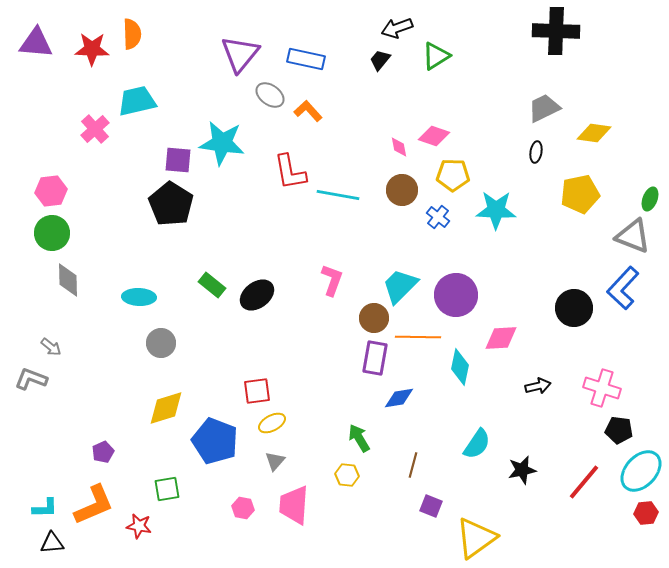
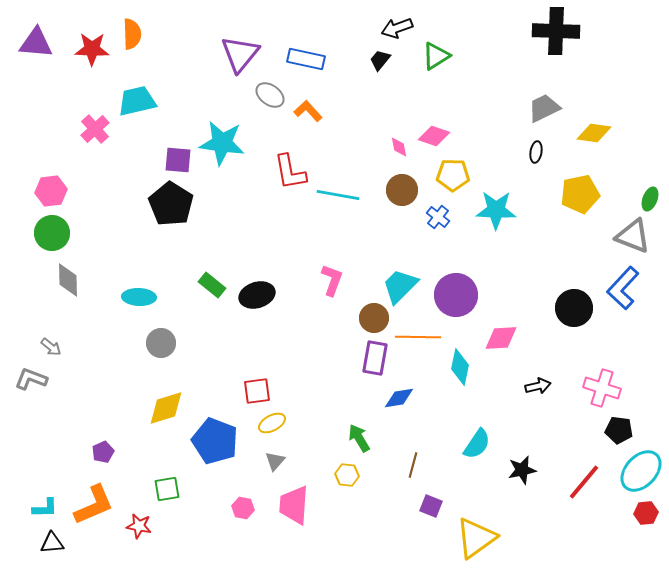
black ellipse at (257, 295): rotated 20 degrees clockwise
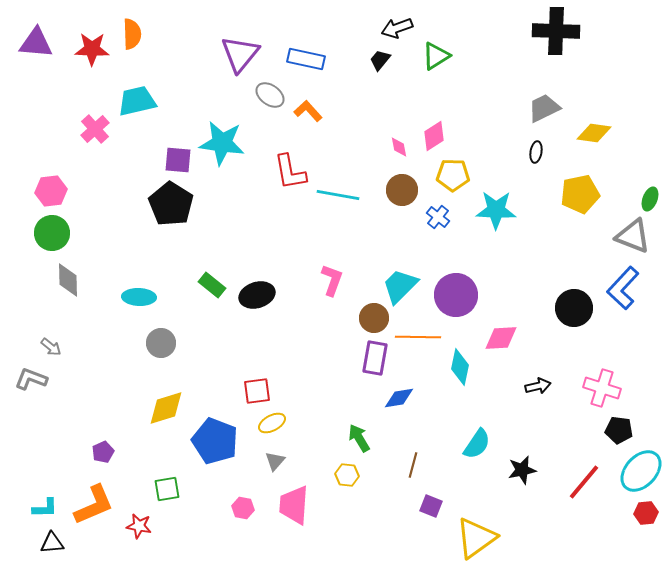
pink diamond at (434, 136): rotated 52 degrees counterclockwise
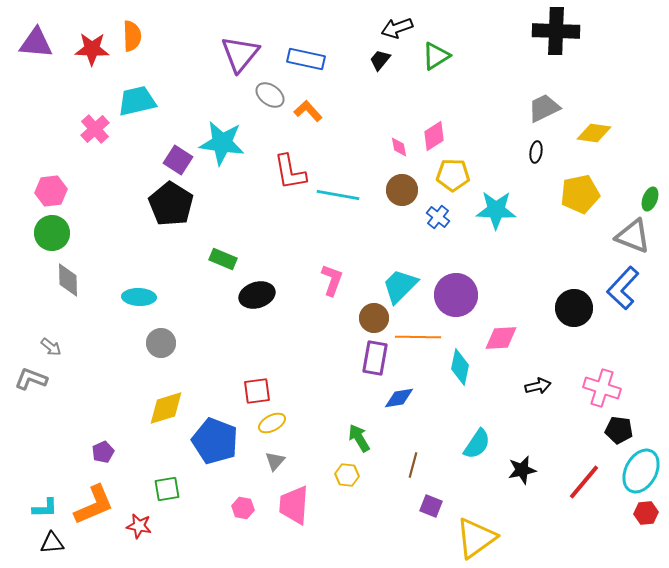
orange semicircle at (132, 34): moved 2 px down
purple square at (178, 160): rotated 28 degrees clockwise
green rectangle at (212, 285): moved 11 px right, 26 px up; rotated 16 degrees counterclockwise
cyan ellipse at (641, 471): rotated 15 degrees counterclockwise
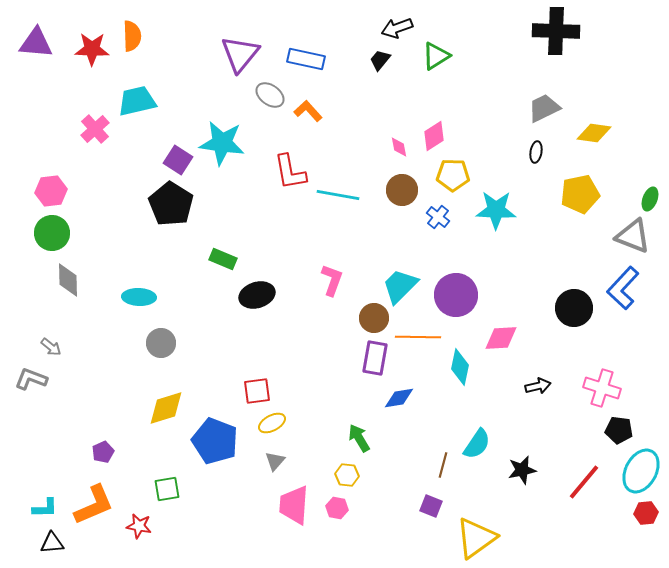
brown line at (413, 465): moved 30 px right
pink hexagon at (243, 508): moved 94 px right
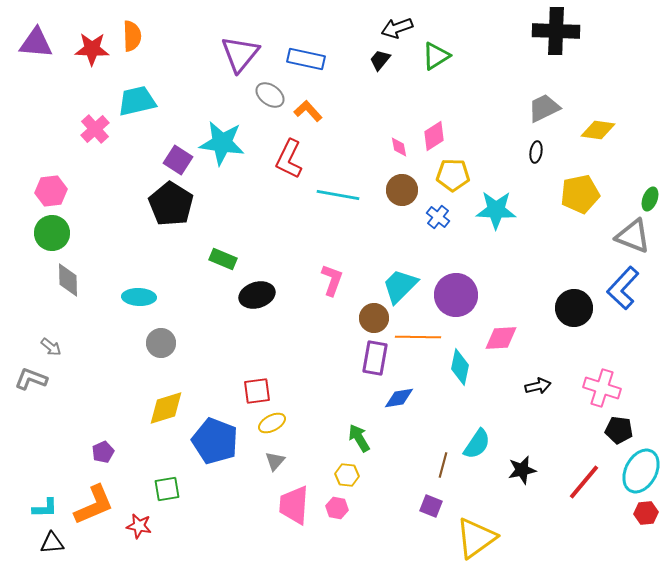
yellow diamond at (594, 133): moved 4 px right, 3 px up
red L-shape at (290, 172): moved 1 px left, 13 px up; rotated 36 degrees clockwise
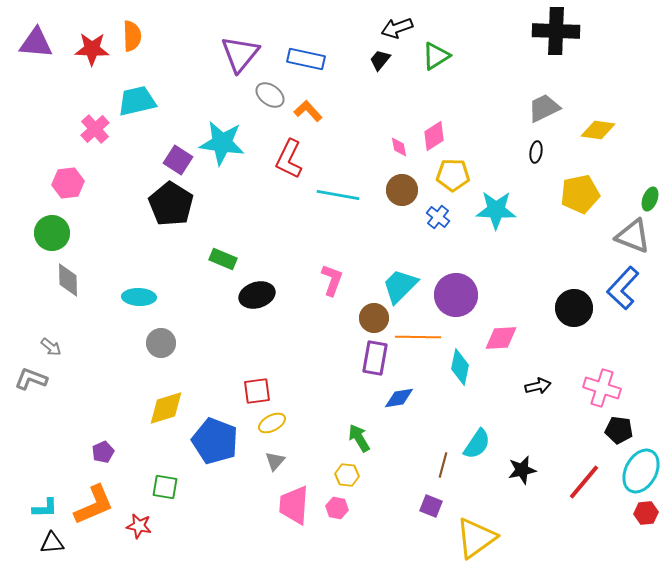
pink hexagon at (51, 191): moved 17 px right, 8 px up
green square at (167, 489): moved 2 px left, 2 px up; rotated 20 degrees clockwise
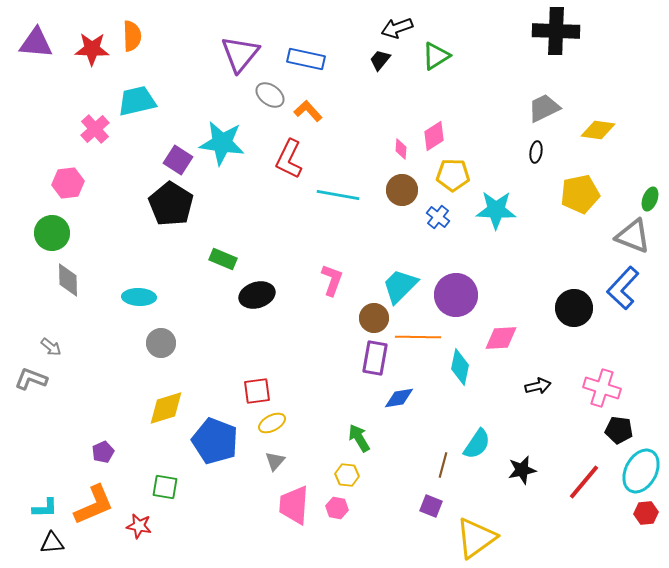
pink diamond at (399, 147): moved 2 px right, 2 px down; rotated 15 degrees clockwise
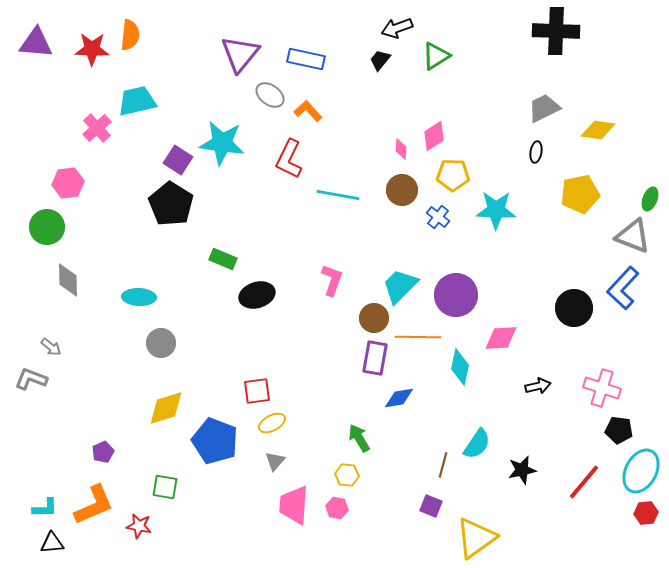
orange semicircle at (132, 36): moved 2 px left, 1 px up; rotated 8 degrees clockwise
pink cross at (95, 129): moved 2 px right, 1 px up
green circle at (52, 233): moved 5 px left, 6 px up
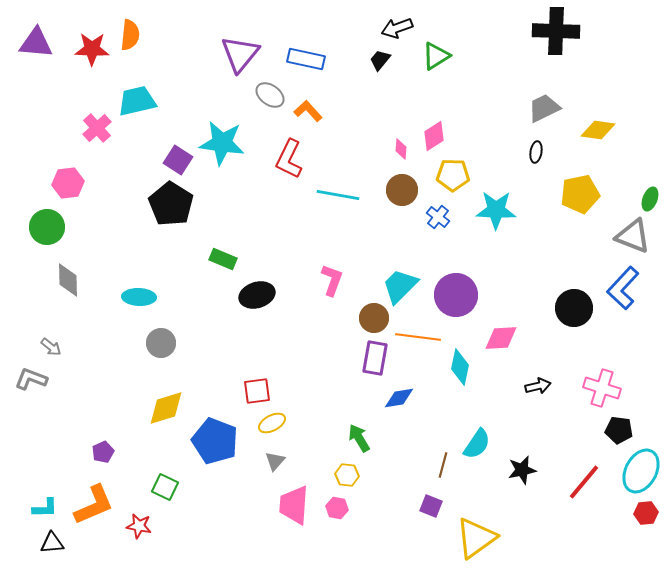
orange line at (418, 337): rotated 6 degrees clockwise
green square at (165, 487): rotated 16 degrees clockwise
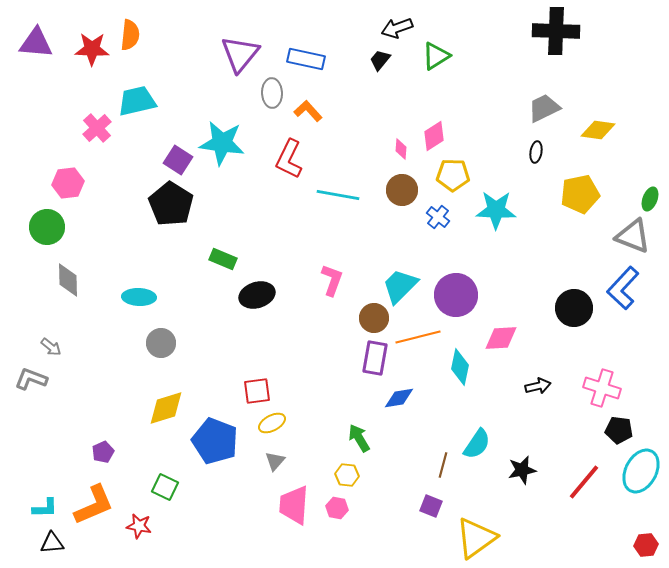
gray ellipse at (270, 95): moved 2 px right, 2 px up; rotated 52 degrees clockwise
orange line at (418, 337): rotated 21 degrees counterclockwise
red hexagon at (646, 513): moved 32 px down
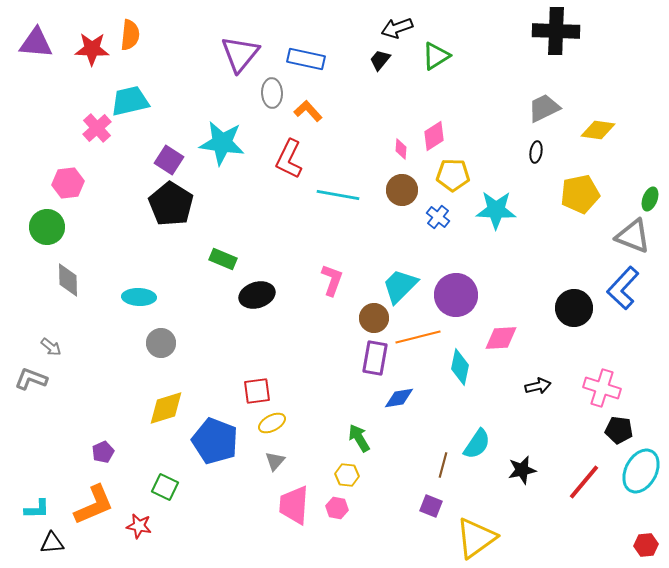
cyan trapezoid at (137, 101): moved 7 px left
purple square at (178, 160): moved 9 px left
cyan L-shape at (45, 508): moved 8 px left, 1 px down
